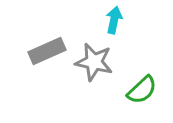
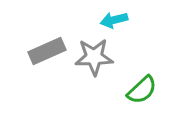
cyan arrow: rotated 116 degrees counterclockwise
gray star: moved 5 px up; rotated 15 degrees counterclockwise
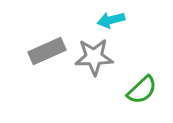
cyan arrow: moved 3 px left
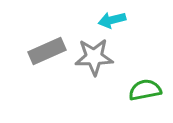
cyan arrow: moved 1 px right
green semicircle: moved 3 px right; rotated 148 degrees counterclockwise
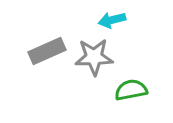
green semicircle: moved 14 px left
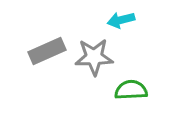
cyan arrow: moved 9 px right
green semicircle: rotated 8 degrees clockwise
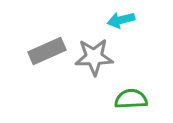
green semicircle: moved 9 px down
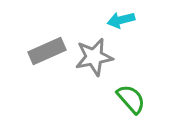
gray star: rotated 9 degrees counterclockwise
green semicircle: rotated 52 degrees clockwise
